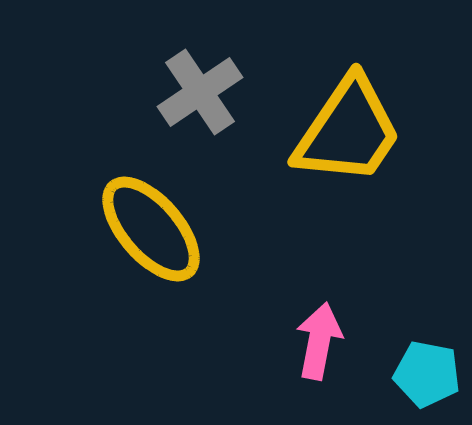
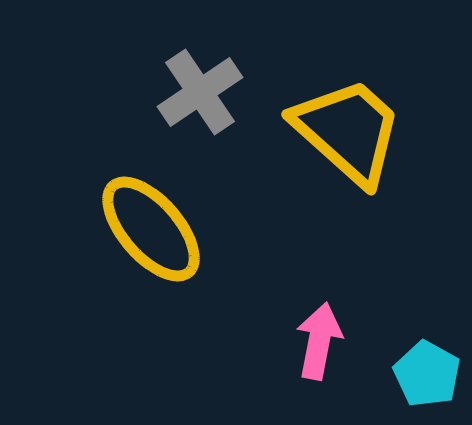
yellow trapezoid: rotated 82 degrees counterclockwise
cyan pentagon: rotated 18 degrees clockwise
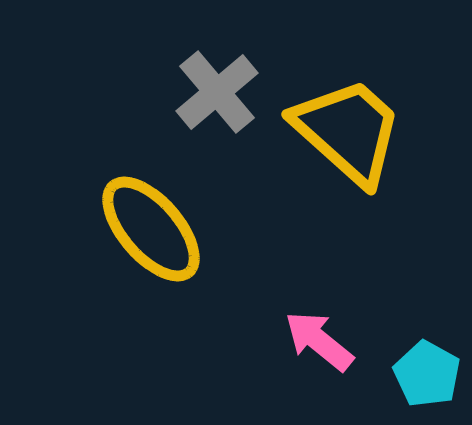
gray cross: moved 17 px right; rotated 6 degrees counterclockwise
pink arrow: rotated 62 degrees counterclockwise
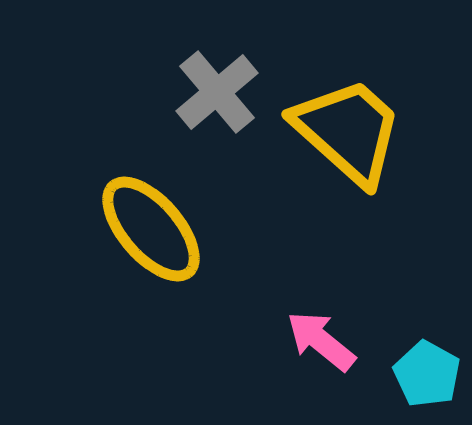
pink arrow: moved 2 px right
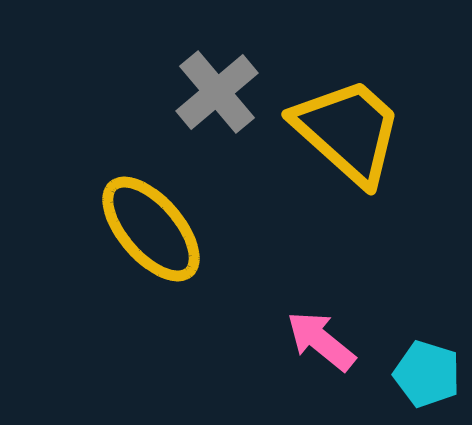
cyan pentagon: rotated 12 degrees counterclockwise
